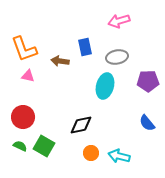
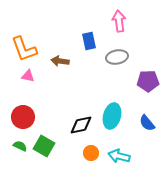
pink arrow: rotated 100 degrees clockwise
blue rectangle: moved 4 px right, 6 px up
cyan ellipse: moved 7 px right, 30 px down
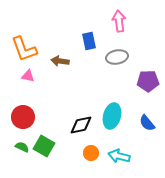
green semicircle: moved 2 px right, 1 px down
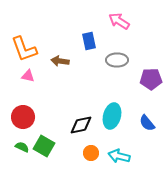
pink arrow: rotated 50 degrees counterclockwise
gray ellipse: moved 3 px down; rotated 10 degrees clockwise
purple pentagon: moved 3 px right, 2 px up
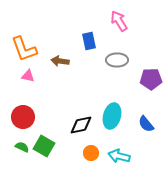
pink arrow: rotated 25 degrees clockwise
blue semicircle: moved 1 px left, 1 px down
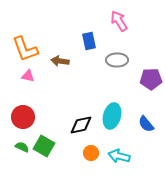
orange L-shape: moved 1 px right
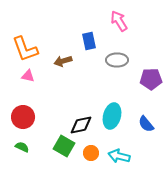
brown arrow: moved 3 px right; rotated 24 degrees counterclockwise
green square: moved 20 px right
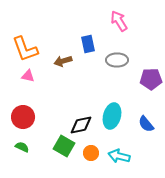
blue rectangle: moved 1 px left, 3 px down
